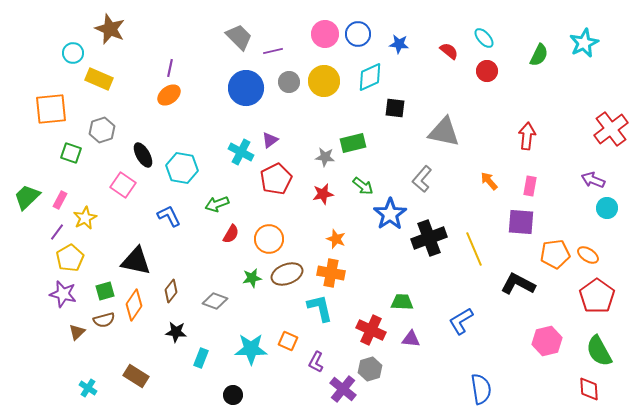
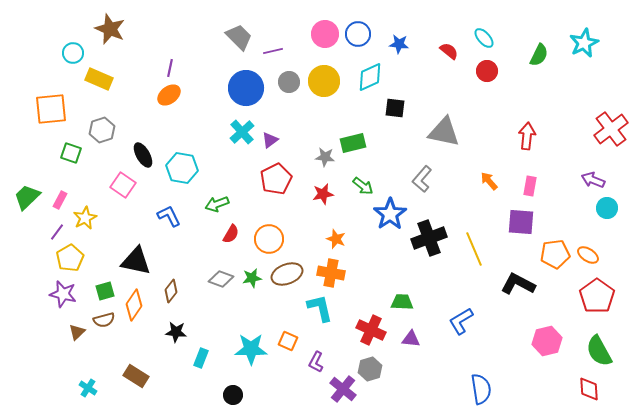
cyan cross at (241, 152): moved 1 px right, 20 px up; rotated 20 degrees clockwise
gray diamond at (215, 301): moved 6 px right, 22 px up
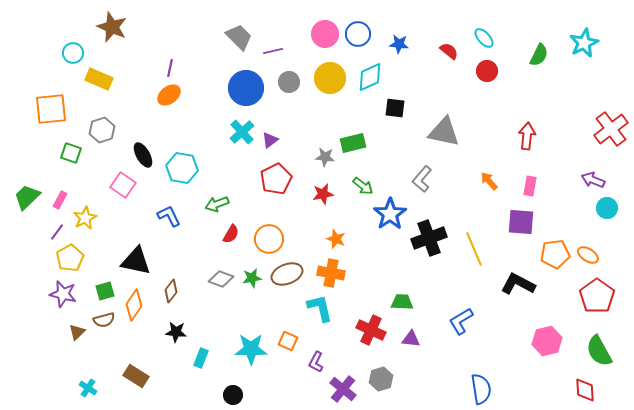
brown star at (110, 29): moved 2 px right, 2 px up
yellow circle at (324, 81): moved 6 px right, 3 px up
gray hexagon at (370, 369): moved 11 px right, 10 px down
red diamond at (589, 389): moved 4 px left, 1 px down
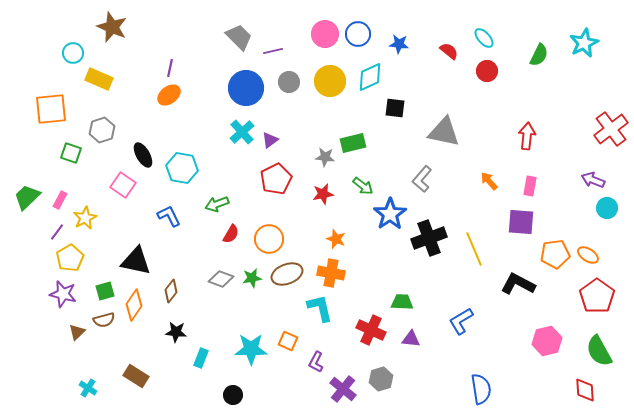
yellow circle at (330, 78): moved 3 px down
